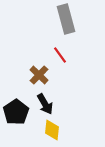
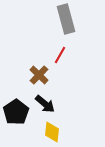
red line: rotated 66 degrees clockwise
black arrow: rotated 20 degrees counterclockwise
yellow diamond: moved 2 px down
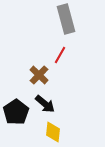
yellow diamond: moved 1 px right
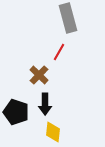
gray rectangle: moved 2 px right, 1 px up
red line: moved 1 px left, 3 px up
black arrow: rotated 50 degrees clockwise
black pentagon: rotated 20 degrees counterclockwise
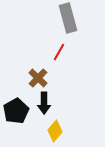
brown cross: moved 1 px left, 3 px down
black arrow: moved 1 px left, 1 px up
black pentagon: moved 1 px up; rotated 25 degrees clockwise
yellow diamond: moved 2 px right, 1 px up; rotated 35 degrees clockwise
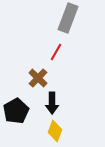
gray rectangle: rotated 36 degrees clockwise
red line: moved 3 px left
black arrow: moved 8 px right
yellow diamond: rotated 20 degrees counterclockwise
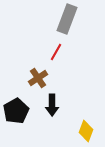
gray rectangle: moved 1 px left, 1 px down
brown cross: rotated 12 degrees clockwise
black arrow: moved 2 px down
yellow diamond: moved 31 px right
